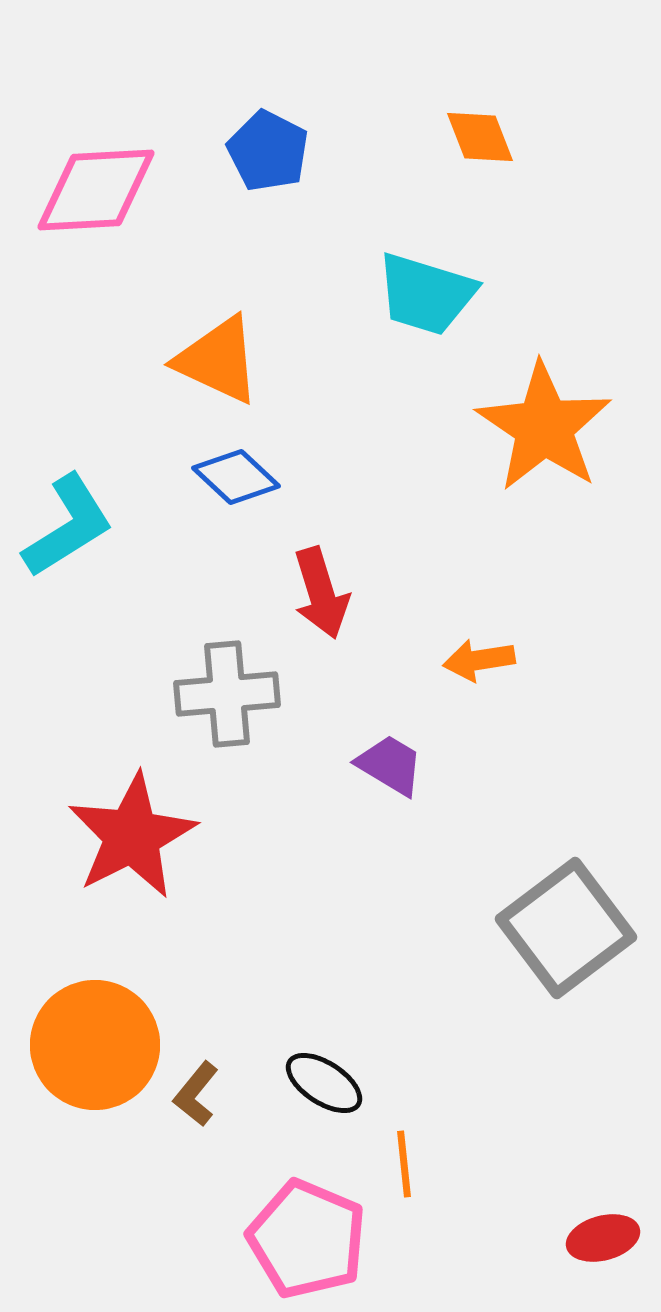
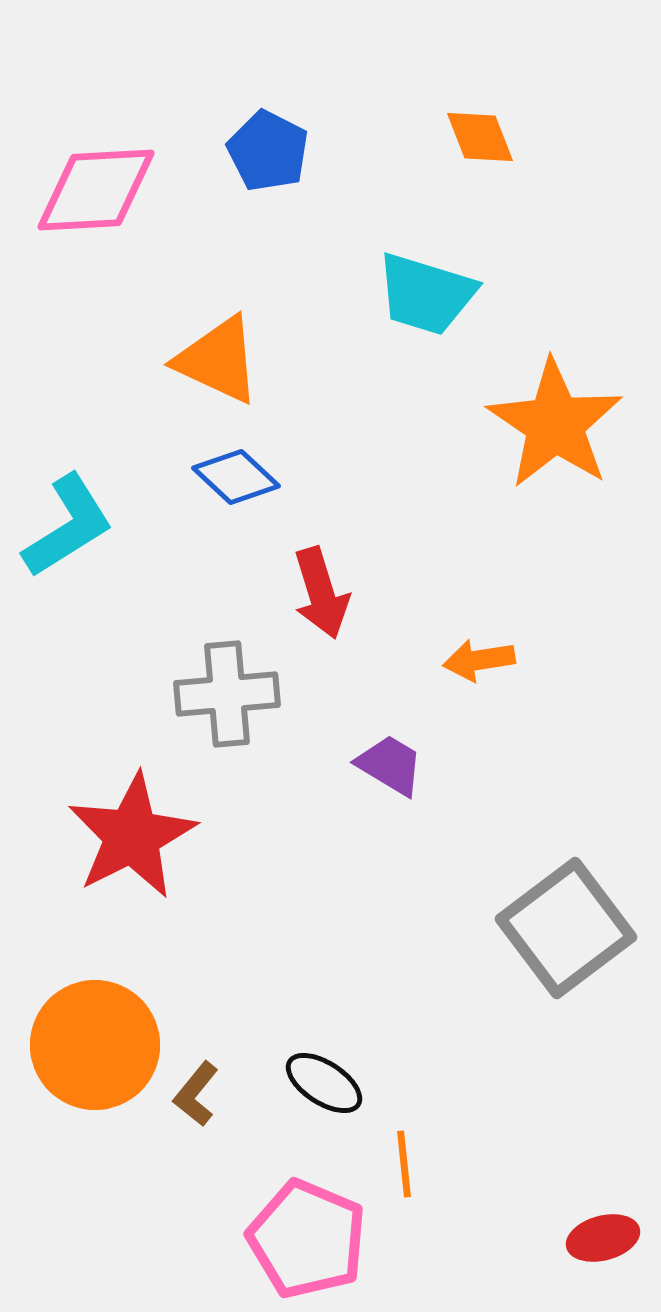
orange star: moved 11 px right, 3 px up
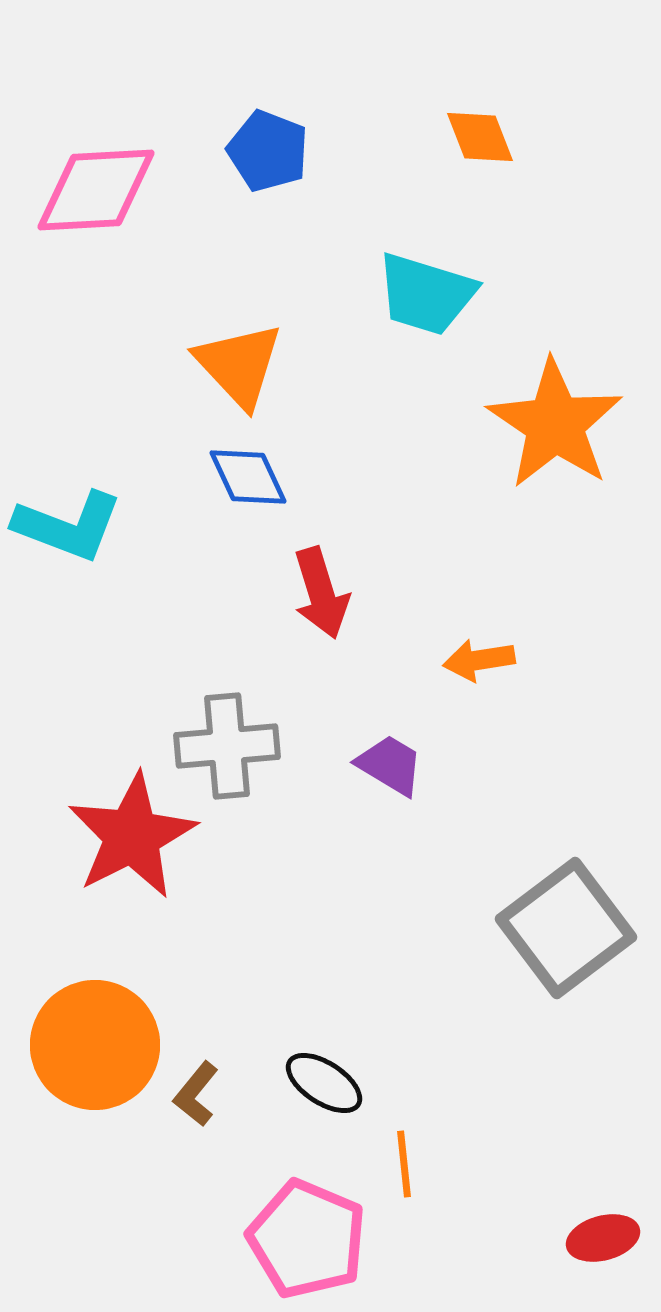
blue pentagon: rotated 6 degrees counterclockwise
orange triangle: moved 21 px right, 5 px down; rotated 22 degrees clockwise
blue diamond: moved 12 px right; rotated 22 degrees clockwise
cyan L-shape: rotated 53 degrees clockwise
gray cross: moved 52 px down
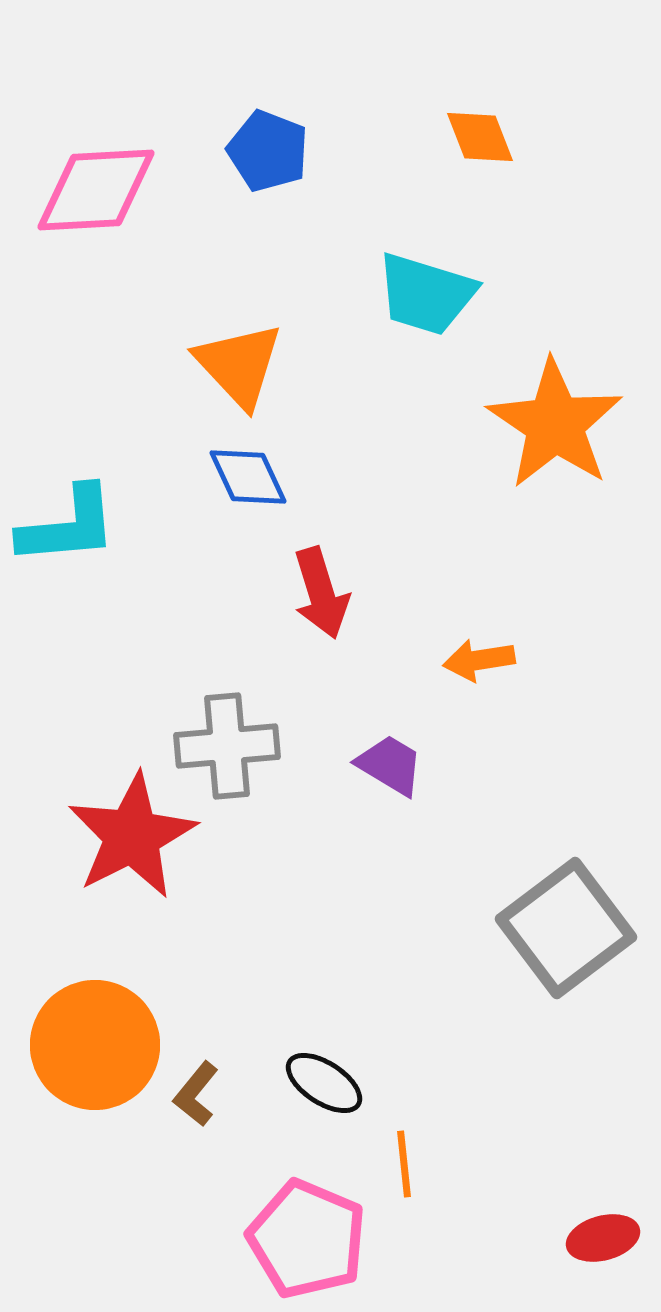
cyan L-shape: rotated 26 degrees counterclockwise
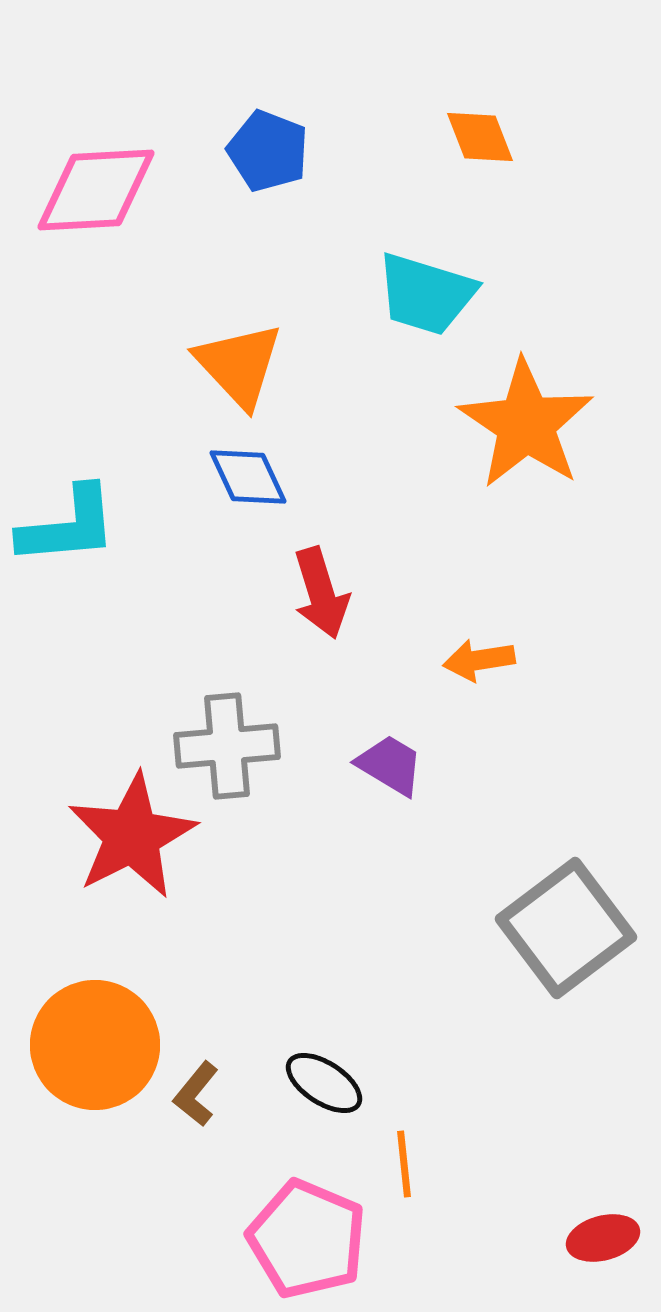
orange star: moved 29 px left
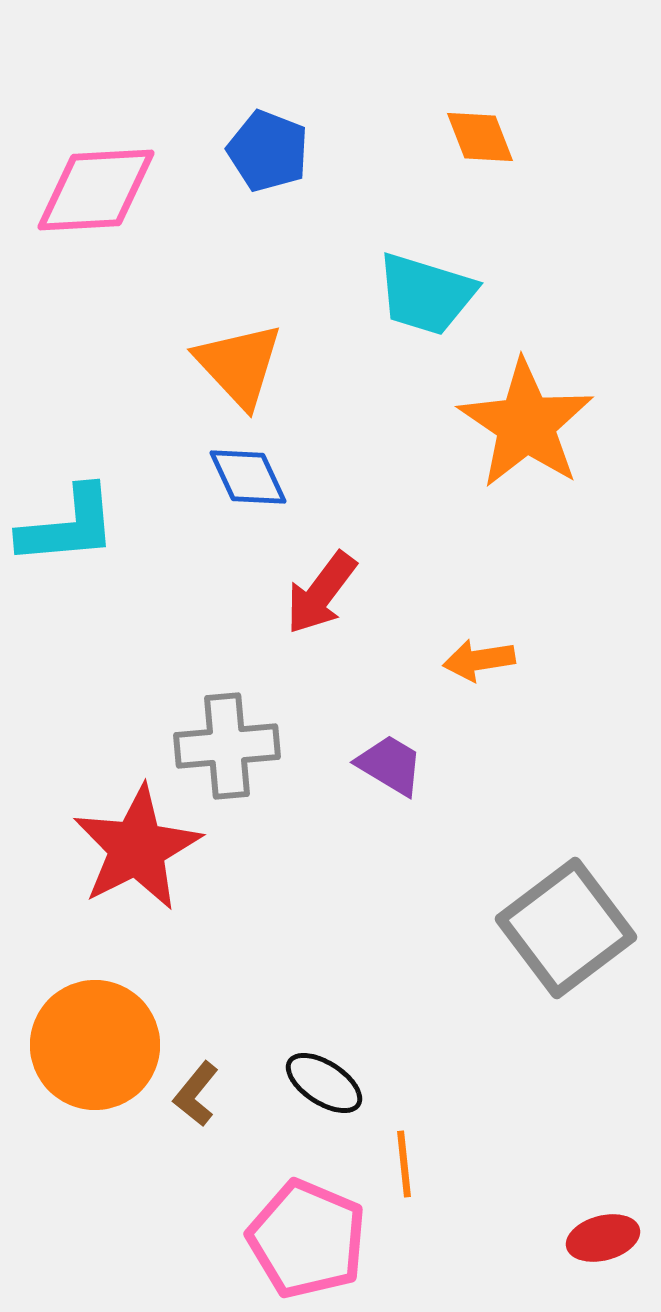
red arrow: rotated 54 degrees clockwise
red star: moved 5 px right, 12 px down
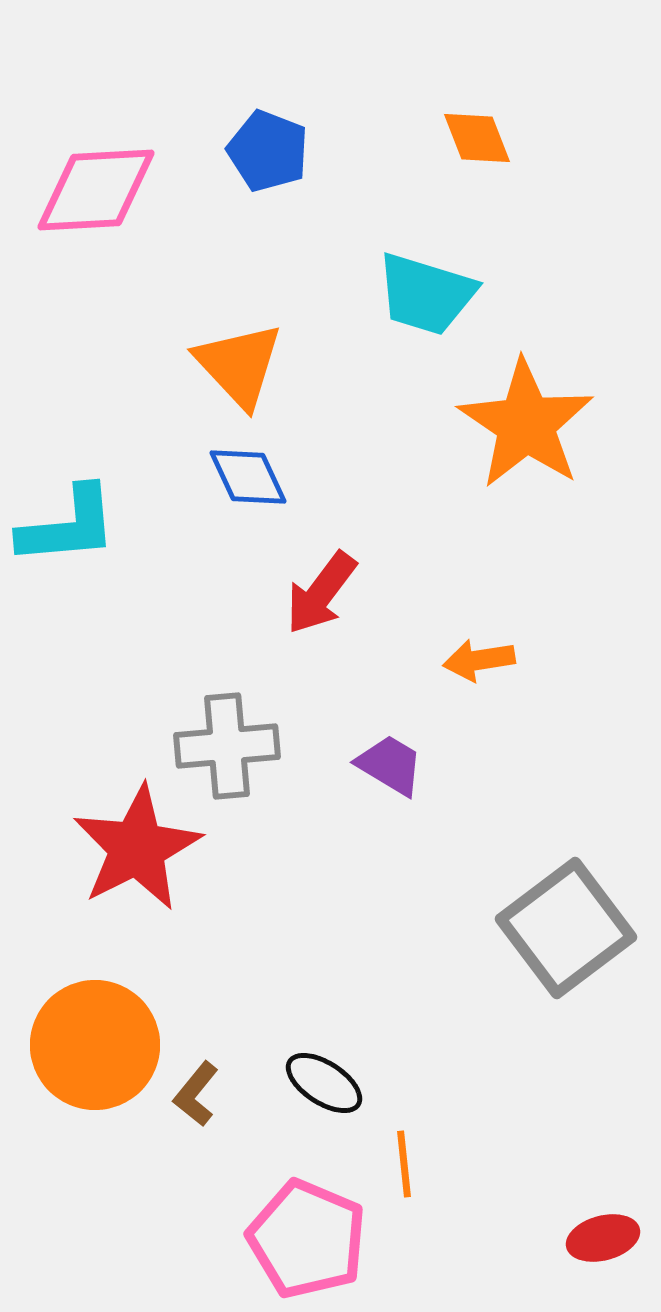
orange diamond: moved 3 px left, 1 px down
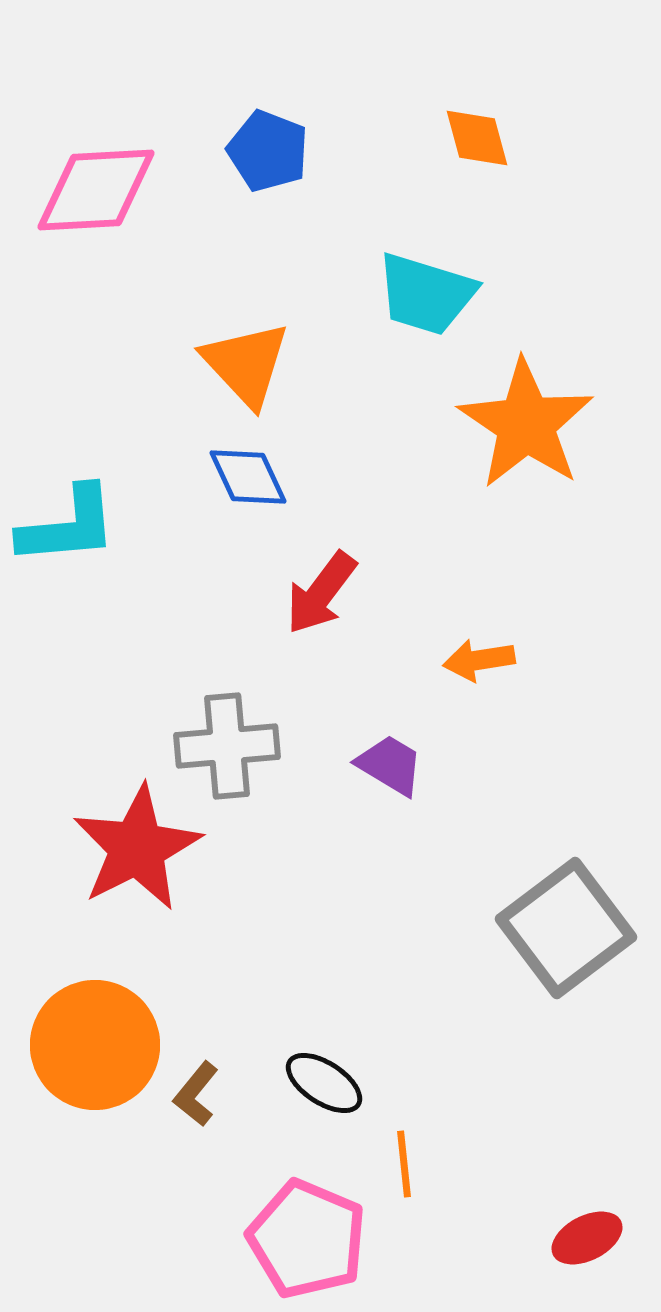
orange diamond: rotated 6 degrees clockwise
orange triangle: moved 7 px right, 1 px up
red ellipse: moved 16 px left; rotated 12 degrees counterclockwise
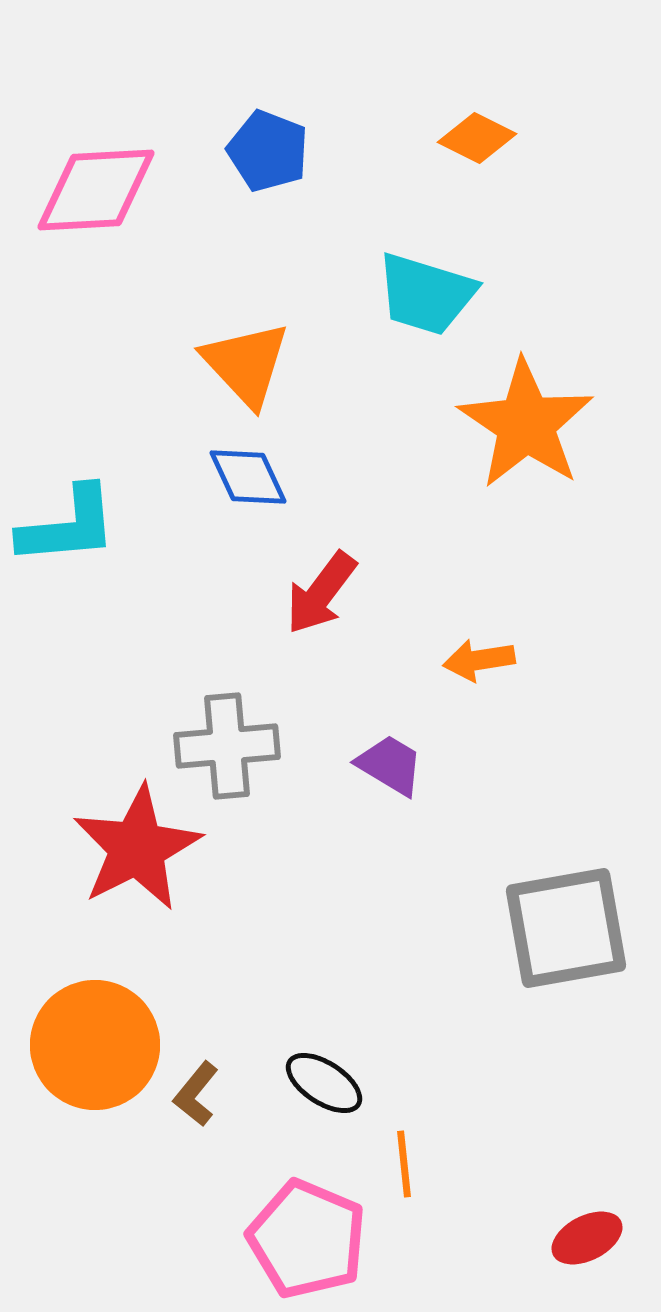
orange diamond: rotated 48 degrees counterclockwise
gray square: rotated 27 degrees clockwise
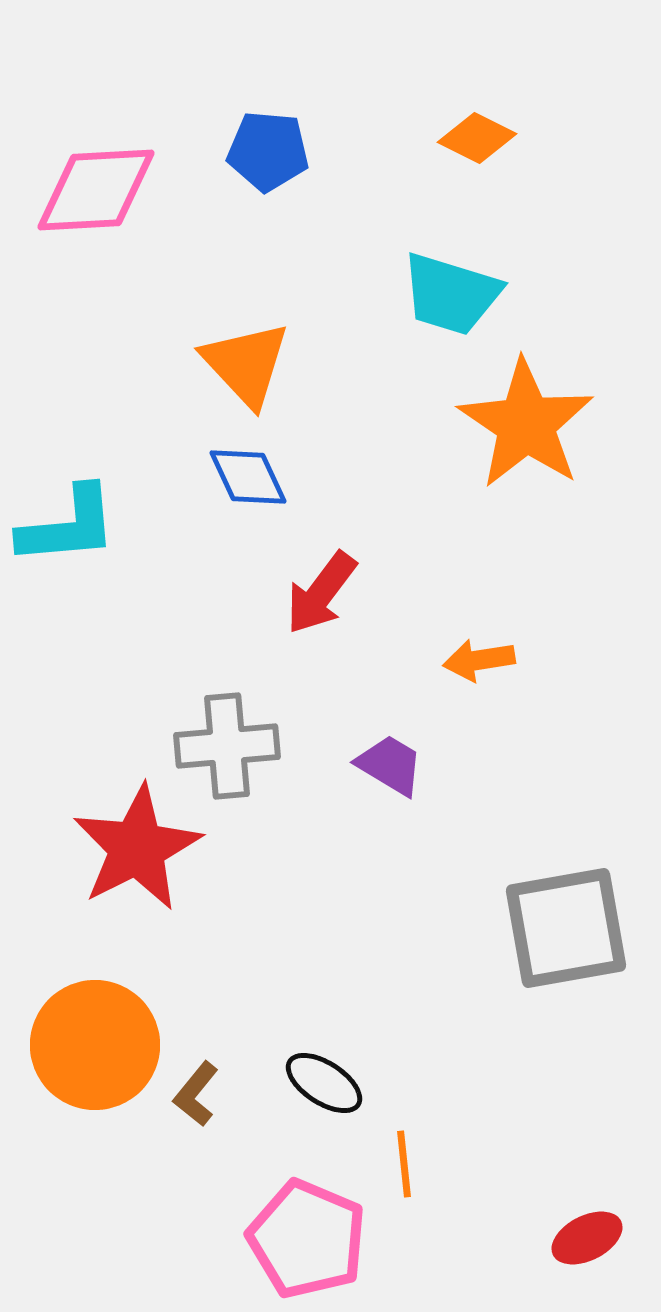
blue pentagon: rotated 16 degrees counterclockwise
cyan trapezoid: moved 25 px right
